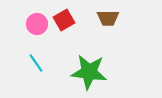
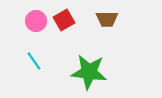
brown trapezoid: moved 1 px left, 1 px down
pink circle: moved 1 px left, 3 px up
cyan line: moved 2 px left, 2 px up
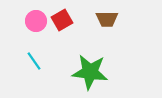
red square: moved 2 px left
green star: moved 1 px right
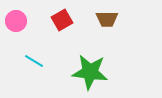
pink circle: moved 20 px left
cyan line: rotated 24 degrees counterclockwise
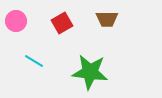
red square: moved 3 px down
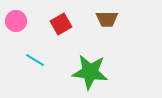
red square: moved 1 px left, 1 px down
cyan line: moved 1 px right, 1 px up
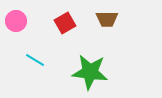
red square: moved 4 px right, 1 px up
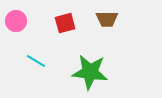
red square: rotated 15 degrees clockwise
cyan line: moved 1 px right, 1 px down
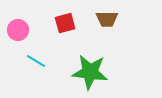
pink circle: moved 2 px right, 9 px down
